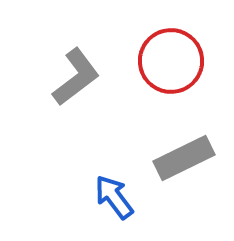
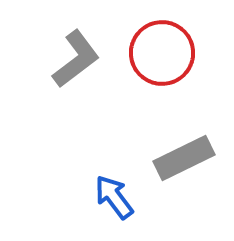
red circle: moved 9 px left, 8 px up
gray L-shape: moved 18 px up
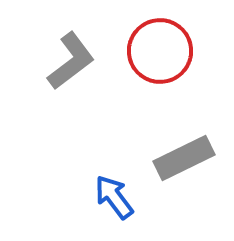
red circle: moved 2 px left, 2 px up
gray L-shape: moved 5 px left, 2 px down
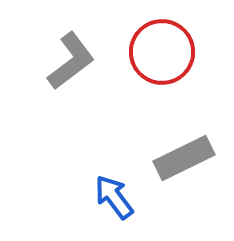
red circle: moved 2 px right, 1 px down
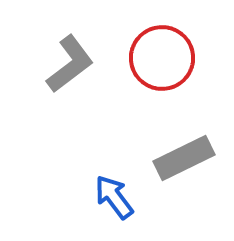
red circle: moved 6 px down
gray L-shape: moved 1 px left, 3 px down
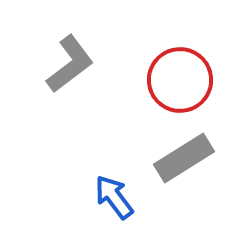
red circle: moved 18 px right, 22 px down
gray rectangle: rotated 6 degrees counterclockwise
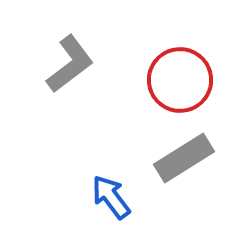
blue arrow: moved 3 px left
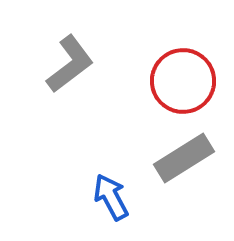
red circle: moved 3 px right, 1 px down
blue arrow: rotated 9 degrees clockwise
